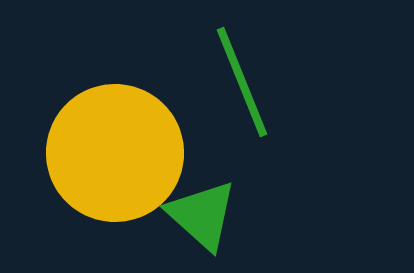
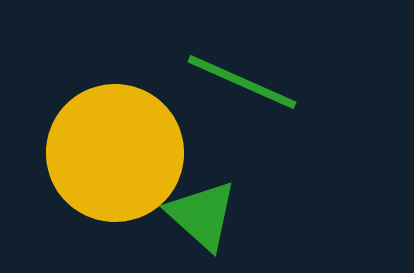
green line: rotated 44 degrees counterclockwise
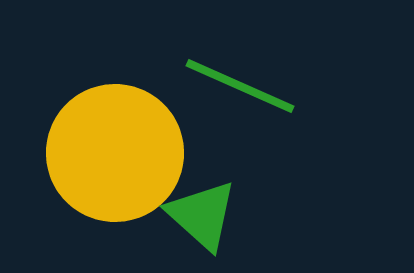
green line: moved 2 px left, 4 px down
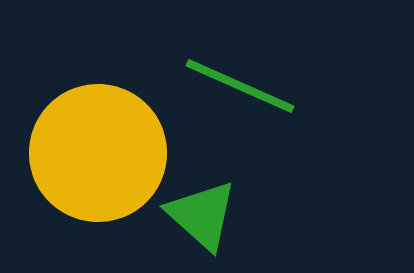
yellow circle: moved 17 px left
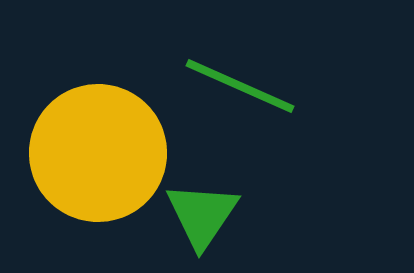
green triangle: rotated 22 degrees clockwise
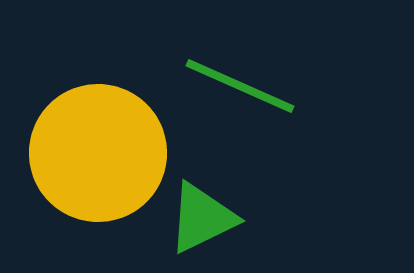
green triangle: moved 3 px down; rotated 30 degrees clockwise
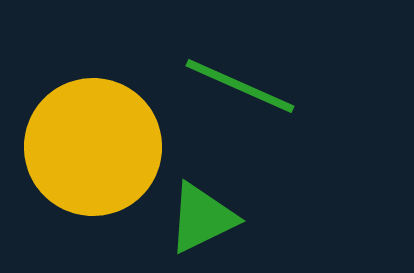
yellow circle: moved 5 px left, 6 px up
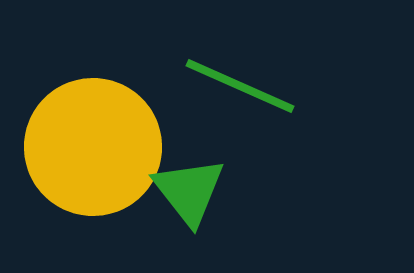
green triangle: moved 13 px left, 27 px up; rotated 42 degrees counterclockwise
